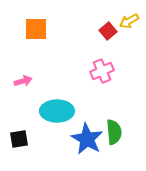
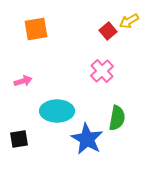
orange square: rotated 10 degrees counterclockwise
pink cross: rotated 20 degrees counterclockwise
green semicircle: moved 3 px right, 14 px up; rotated 15 degrees clockwise
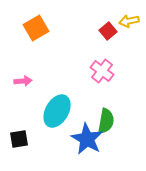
yellow arrow: rotated 18 degrees clockwise
orange square: moved 1 px up; rotated 20 degrees counterclockwise
pink cross: rotated 10 degrees counterclockwise
pink arrow: rotated 12 degrees clockwise
cyan ellipse: rotated 60 degrees counterclockwise
green semicircle: moved 11 px left, 3 px down
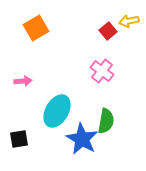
blue star: moved 5 px left
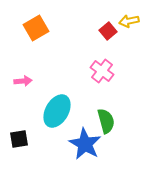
green semicircle: rotated 25 degrees counterclockwise
blue star: moved 3 px right, 5 px down
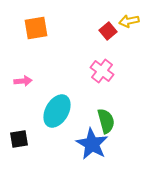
orange square: rotated 20 degrees clockwise
blue star: moved 7 px right
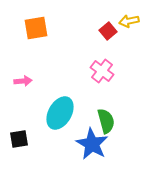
cyan ellipse: moved 3 px right, 2 px down
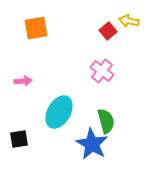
yellow arrow: rotated 24 degrees clockwise
cyan ellipse: moved 1 px left, 1 px up
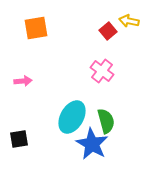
cyan ellipse: moved 13 px right, 5 px down
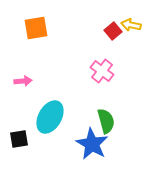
yellow arrow: moved 2 px right, 4 px down
red square: moved 5 px right
cyan ellipse: moved 22 px left
